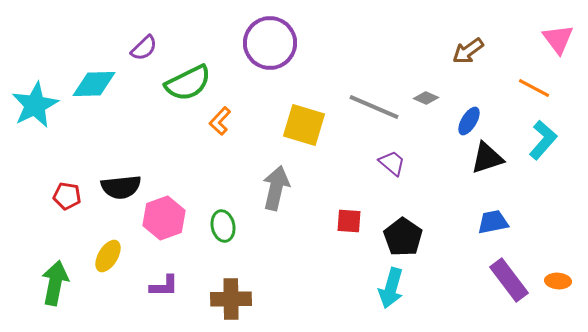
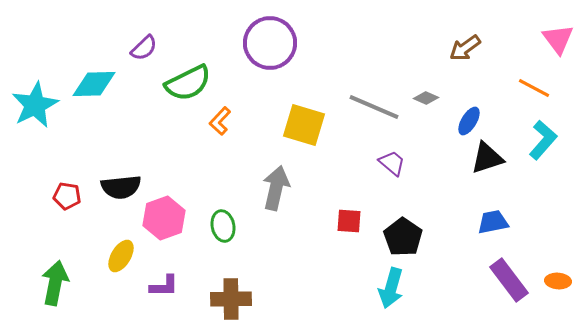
brown arrow: moved 3 px left, 3 px up
yellow ellipse: moved 13 px right
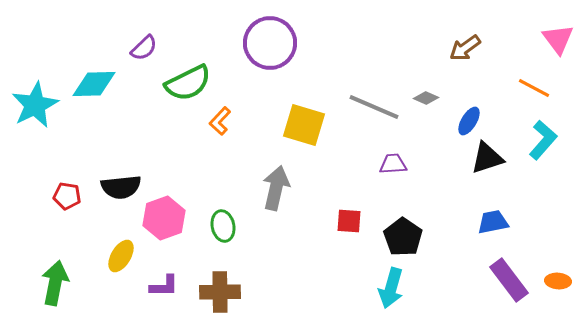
purple trapezoid: moved 1 px right, 1 px down; rotated 44 degrees counterclockwise
brown cross: moved 11 px left, 7 px up
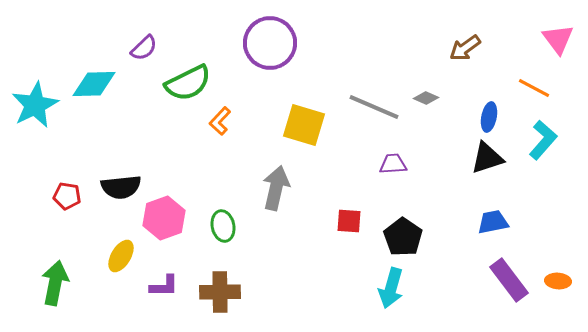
blue ellipse: moved 20 px right, 4 px up; rotated 20 degrees counterclockwise
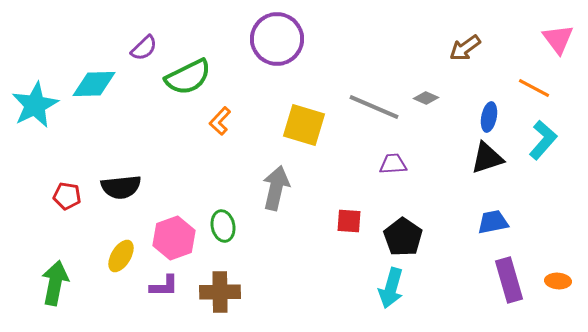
purple circle: moved 7 px right, 4 px up
green semicircle: moved 6 px up
pink hexagon: moved 10 px right, 20 px down
purple rectangle: rotated 21 degrees clockwise
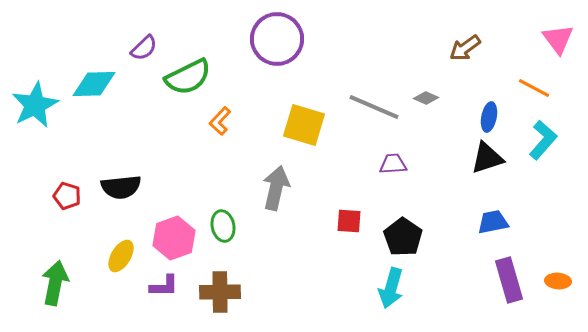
red pentagon: rotated 8 degrees clockwise
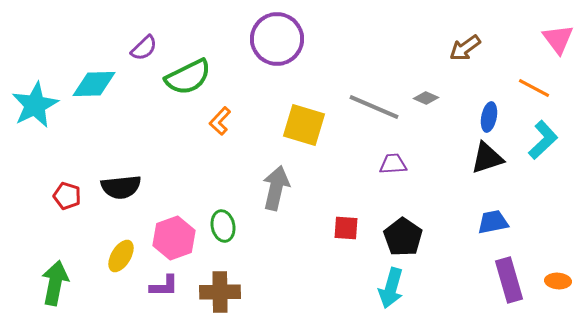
cyan L-shape: rotated 6 degrees clockwise
red square: moved 3 px left, 7 px down
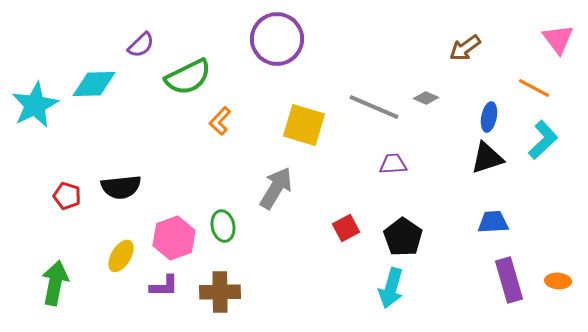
purple semicircle: moved 3 px left, 3 px up
gray arrow: rotated 18 degrees clockwise
blue trapezoid: rotated 8 degrees clockwise
red square: rotated 32 degrees counterclockwise
